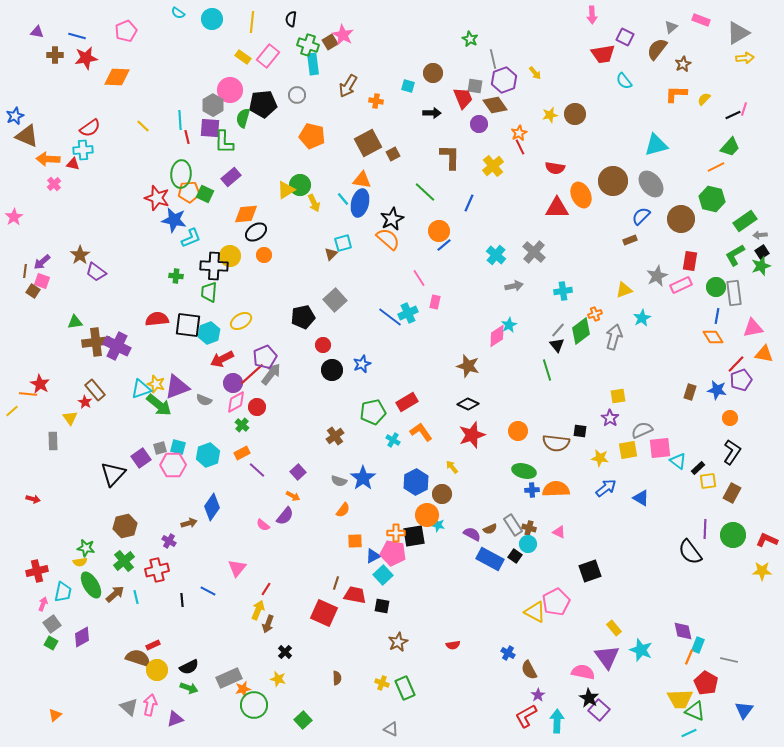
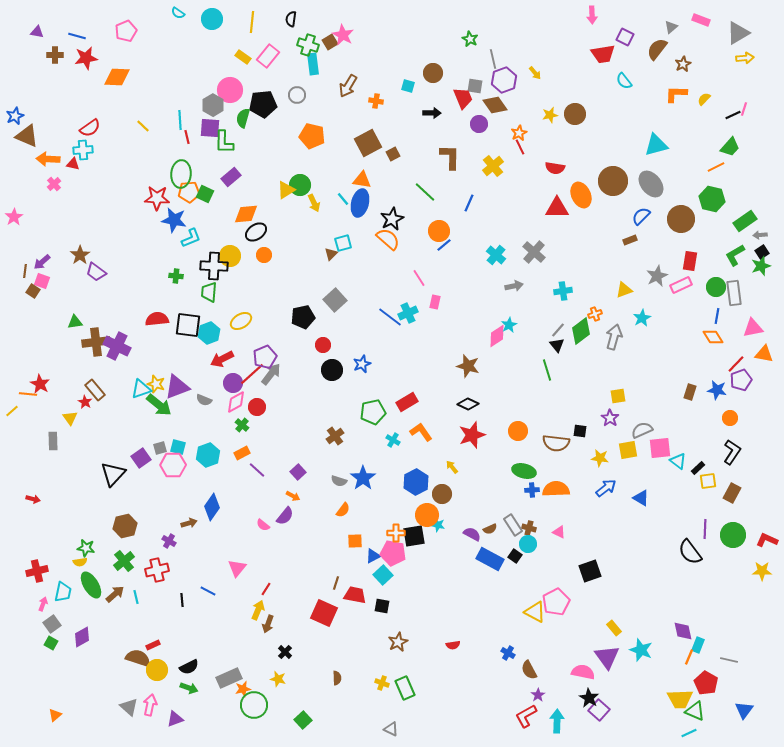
red star at (157, 198): rotated 15 degrees counterclockwise
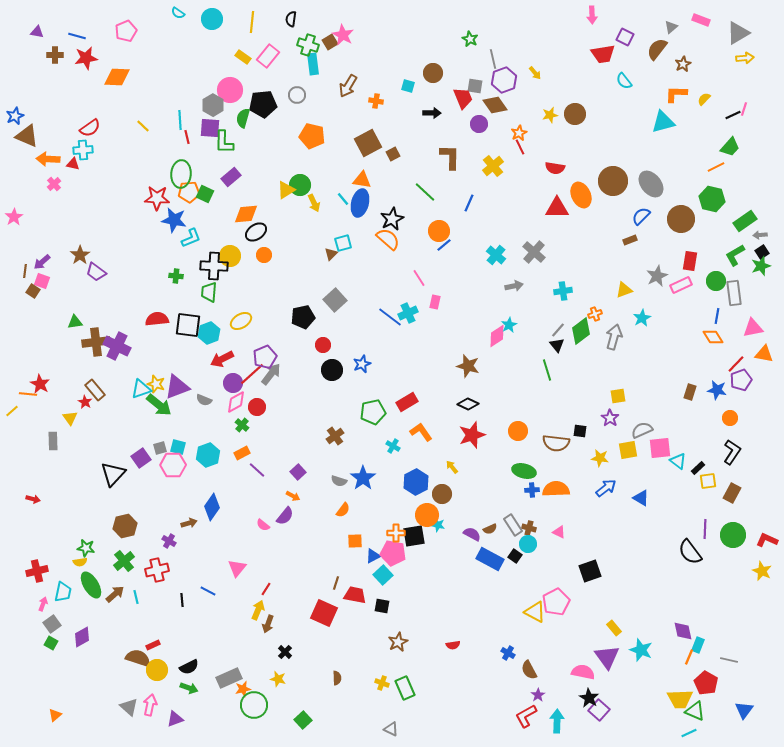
cyan triangle at (656, 145): moved 7 px right, 23 px up
green circle at (716, 287): moved 6 px up
cyan cross at (393, 440): moved 6 px down
yellow star at (762, 571): rotated 24 degrees clockwise
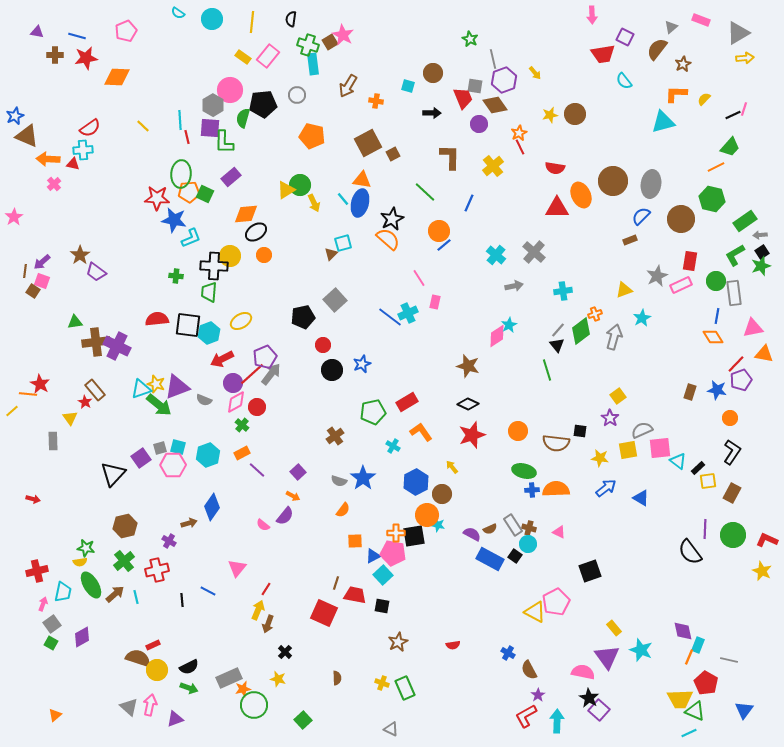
gray ellipse at (651, 184): rotated 48 degrees clockwise
yellow square at (618, 396): rotated 28 degrees counterclockwise
